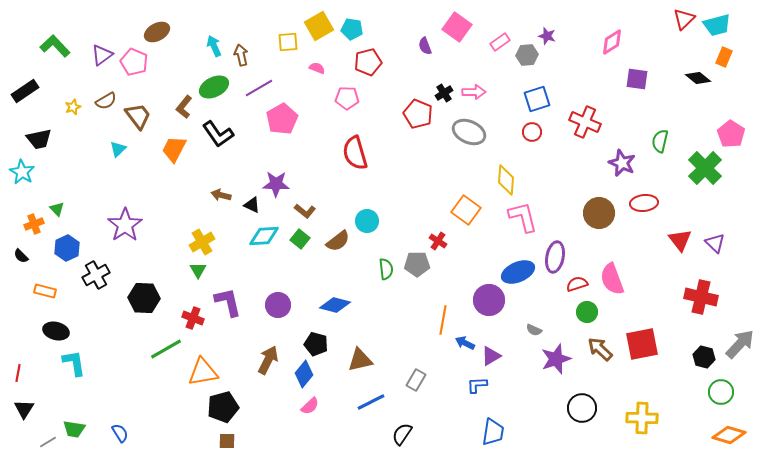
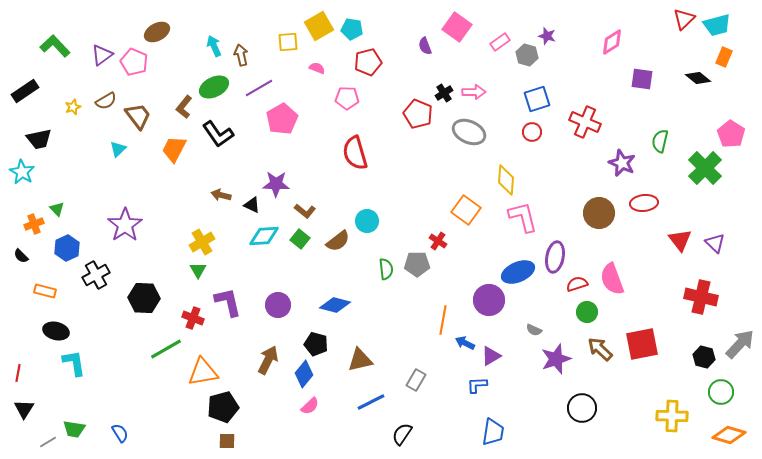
gray hexagon at (527, 55): rotated 20 degrees clockwise
purple square at (637, 79): moved 5 px right
yellow cross at (642, 418): moved 30 px right, 2 px up
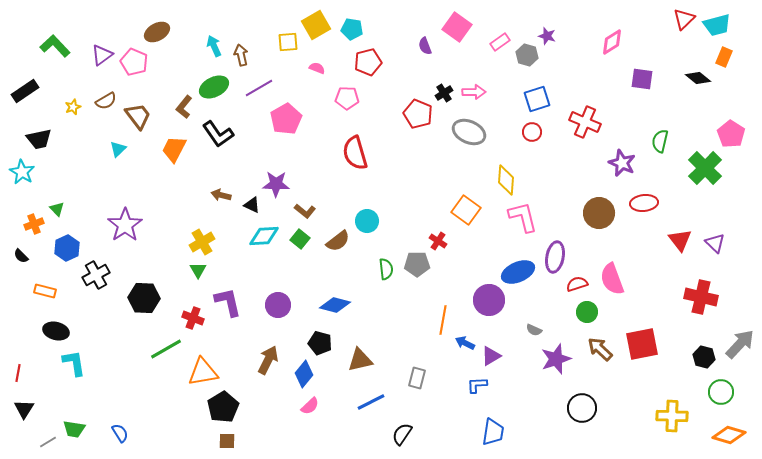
yellow square at (319, 26): moved 3 px left, 1 px up
pink pentagon at (282, 119): moved 4 px right
black pentagon at (316, 344): moved 4 px right, 1 px up
gray rectangle at (416, 380): moved 1 px right, 2 px up; rotated 15 degrees counterclockwise
black pentagon at (223, 407): rotated 16 degrees counterclockwise
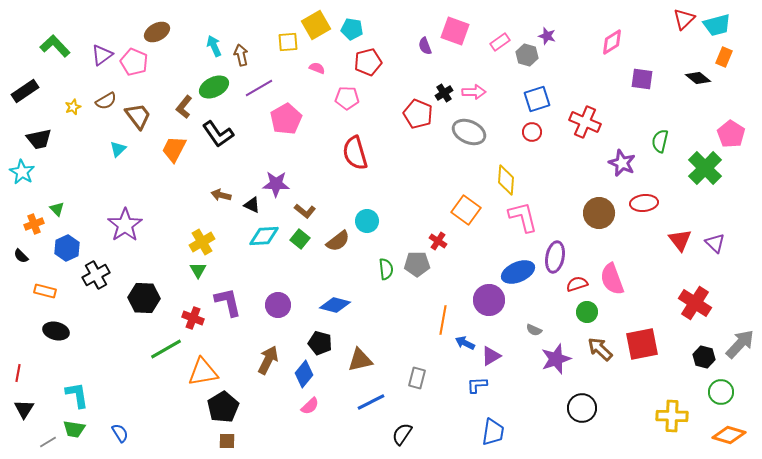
pink square at (457, 27): moved 2 px left, 4 px down; rotated 16 degrees counterclockwise
red cross at (701, 297): moved 6 px left, 6 px down; rotated 20 degrees clockwise
cyan L-shape at (74, 363): moved 3 px right, 32 px down
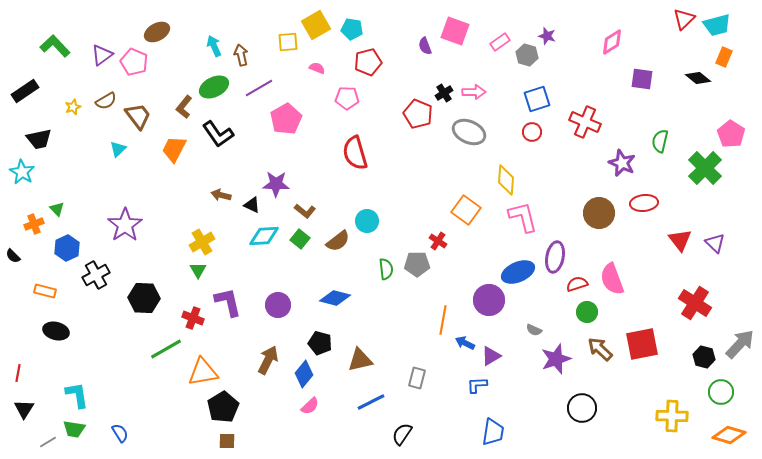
black semicircle at (21, 256): moved 8 px left
blue diamond at (335, 305): moved 7 px up
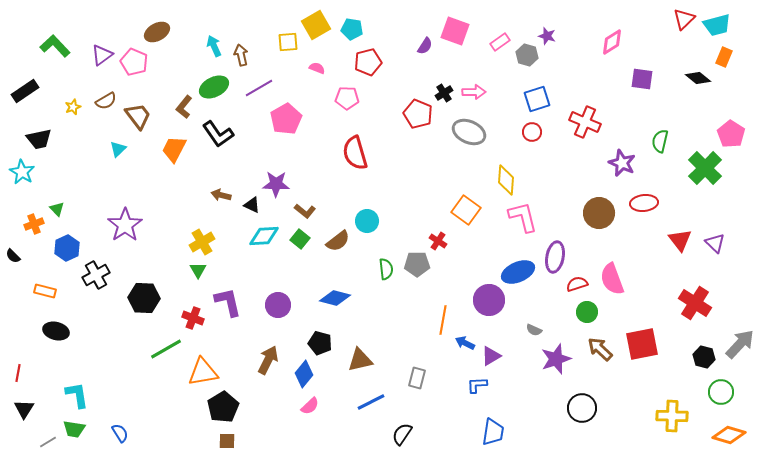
purple semicircle at (425, 46): rotated 126 degrees counterclockwise
